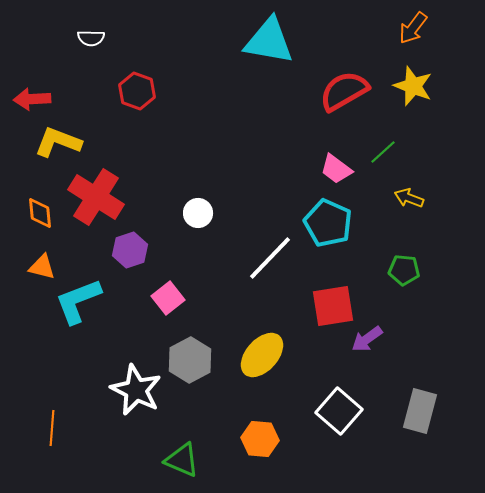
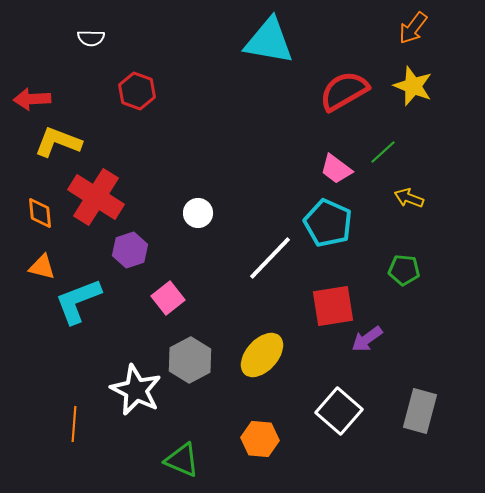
orange line: moved 22 px right, 4 px up
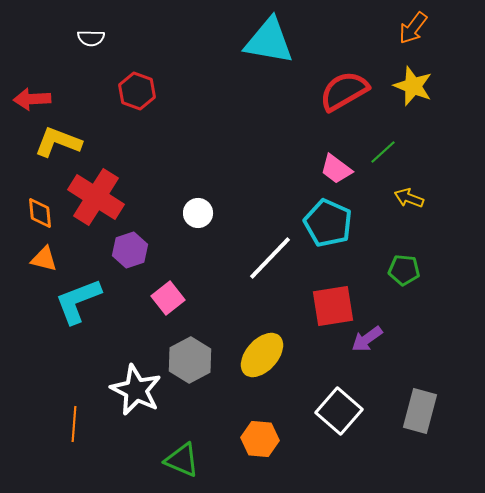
orange triangle: moved 2 px right, 8 px up
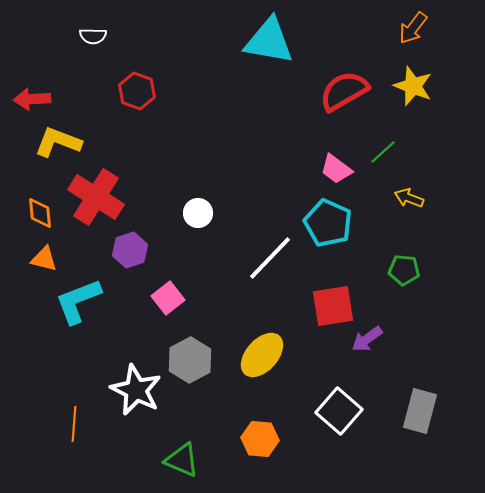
white semicircle: moved 2 px right, 2 px up
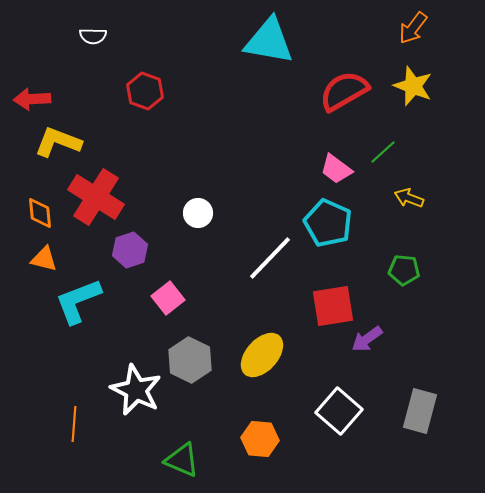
red hexagon: moved 8 px right
gray hexagon: rotated 6 degrees counterclockwise
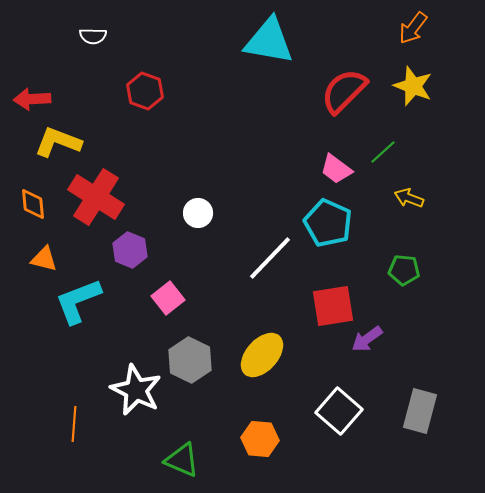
red semicircle: rotated 15 degrees counterclockwise
orange diamond: moved 7 px left, 9 px up
purple hexagon: rotated 20 degrees counterclockwise
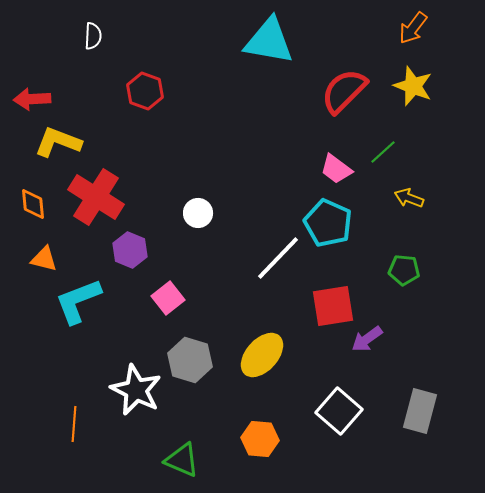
white semicircle: rotated 88 degrees counterclockwise
white line: moved 8 px right
gray hexagon: rotated 9 degrees counterclockwise
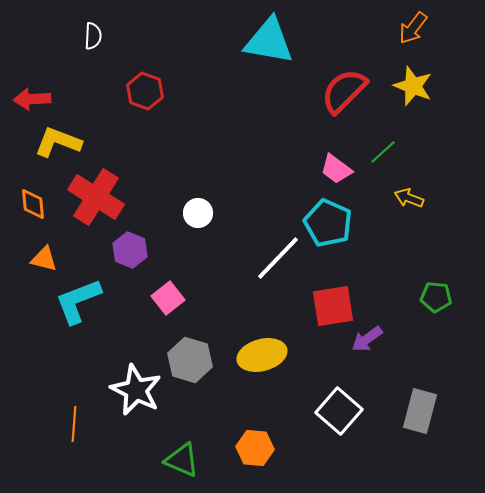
green pentagon: moved 32 px right, 27 px down
yellow ellipse: rotated 33 degrees clockwise
orange hexagon: moved 5 px left, 9 px down
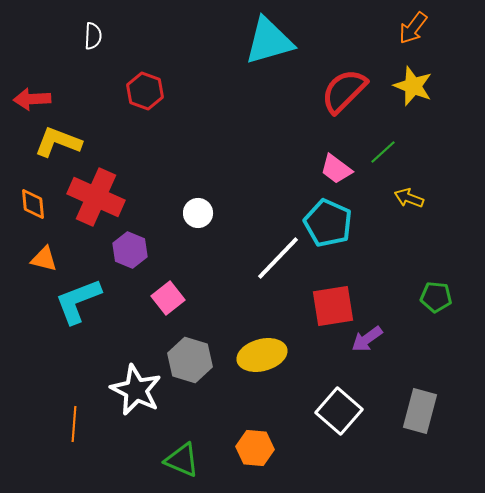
cyan triangle: rotated 26 degrees counterclockwise
red cross: rotated 8 degrees counterclockwise
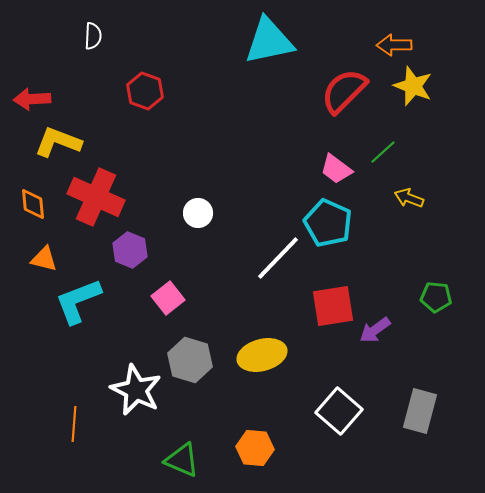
orange arrow: moved 19 px left, 17 px down; rotated 52 degrees clockwise
cyan triangle: rotated 4 degrees clockwise
purple arrow: moved 8 px right, 9 px up
